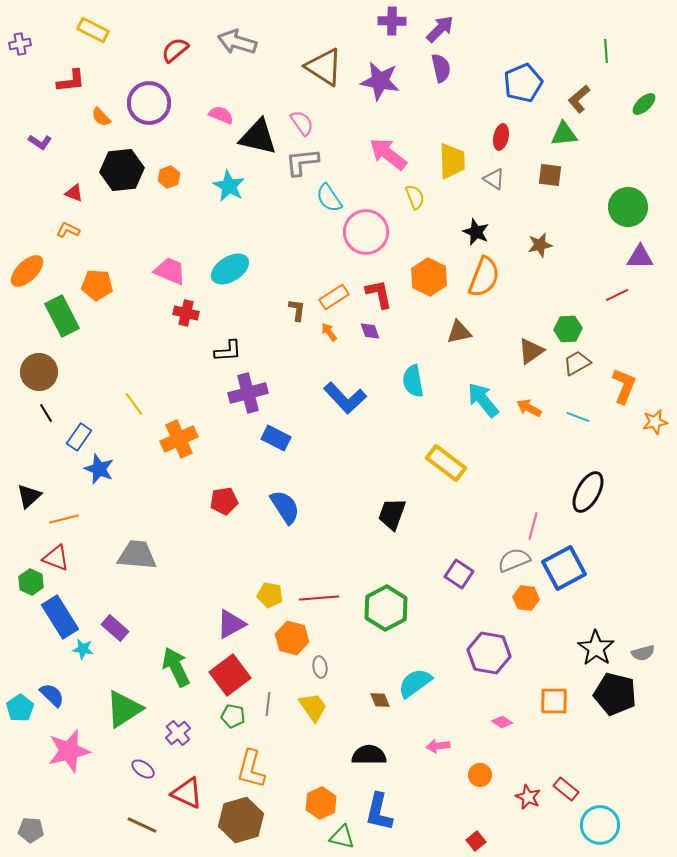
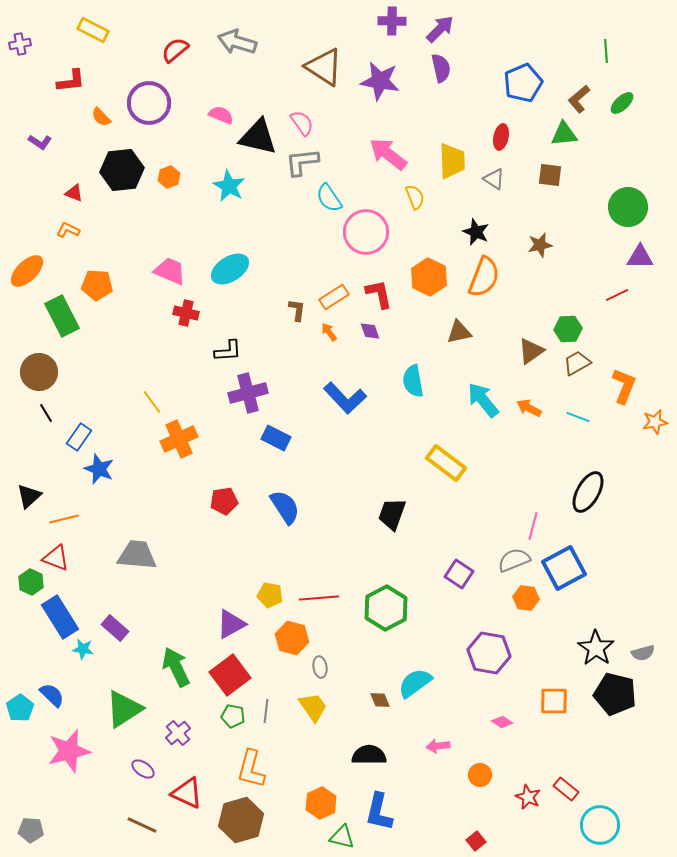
green ellipse at (644, 104): moved 22 px left, 1 px up
yellow line at (134, 404): moved 18 px right, 2 px up
gray line at (268, 704): moved 2 px left, 7 px down
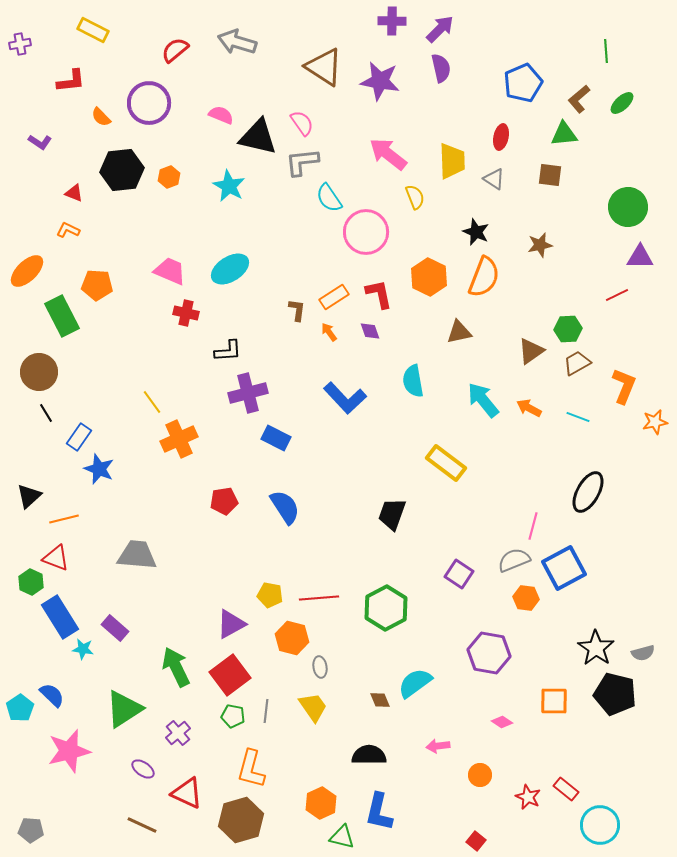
red square at (476, 841): rotated 12 degrees counterclockwise
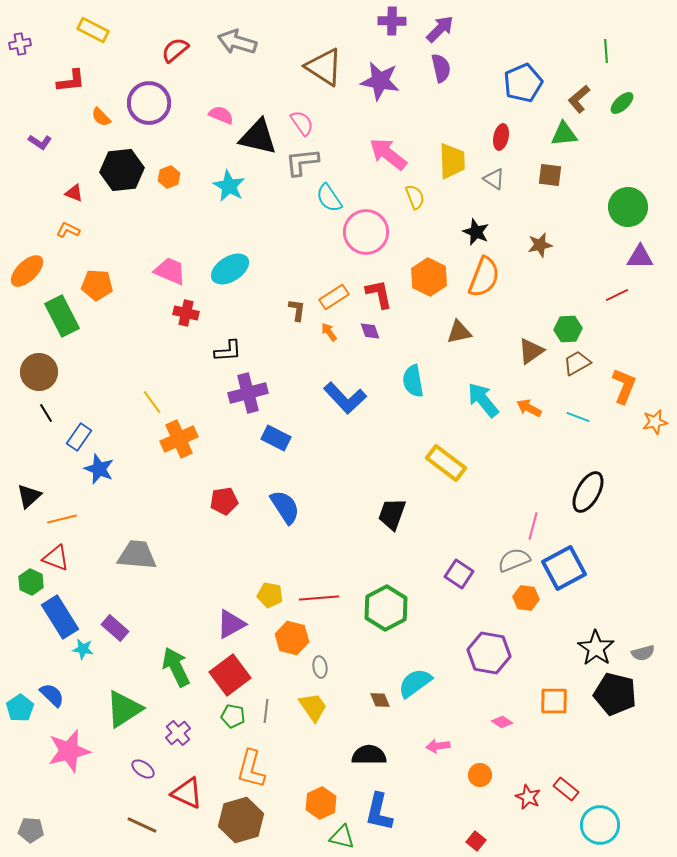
orange line at (64, 519): moved 2 px left
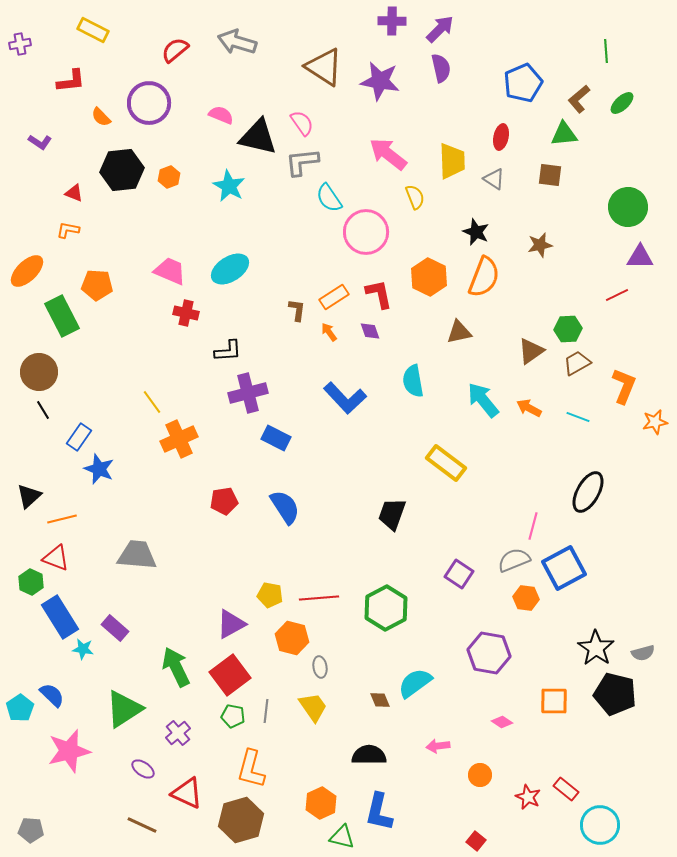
orange L-shape at (68, 230): rotated 15 degrees counterclockwise
black line at (46, 413): moved 3 px left, 3 px up
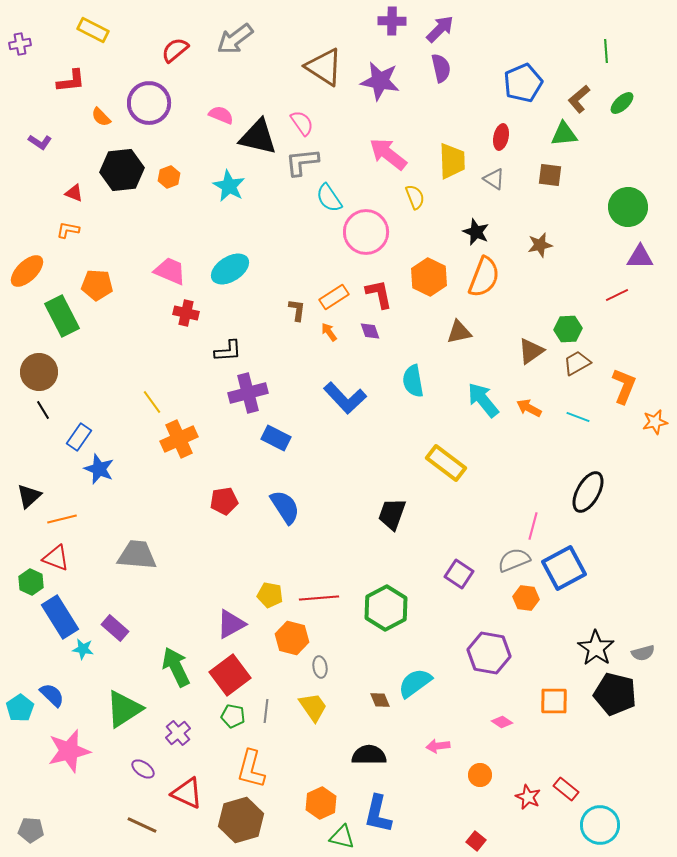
gray arrow at (237, 42): moved 2 px left, 3 px up; rotated 54 degrees counterclockwise
blue L-shape at (379, 812): moved 1 px left, 2 px down
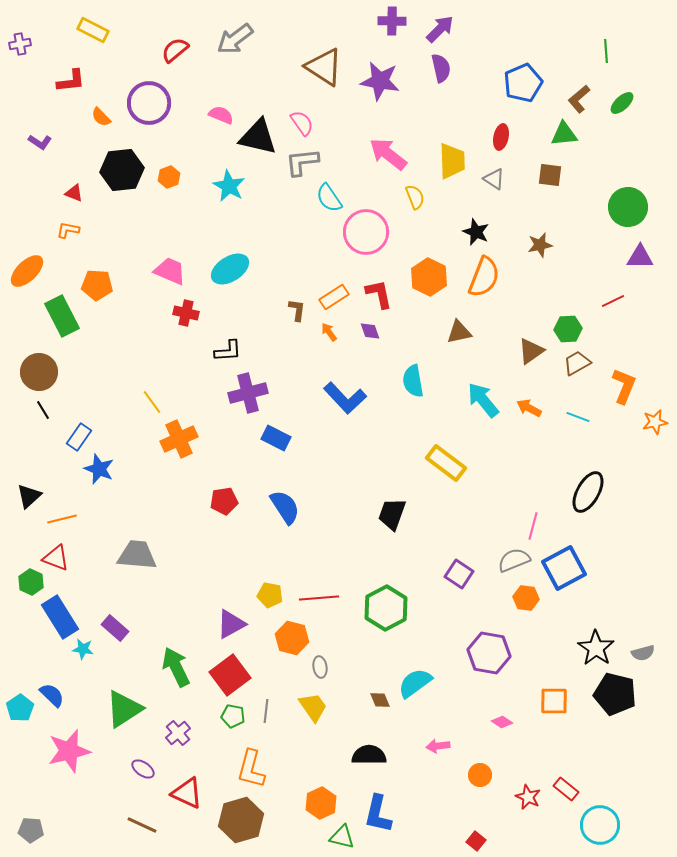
red line at (617, 295): moved 4 px left, 6 px down
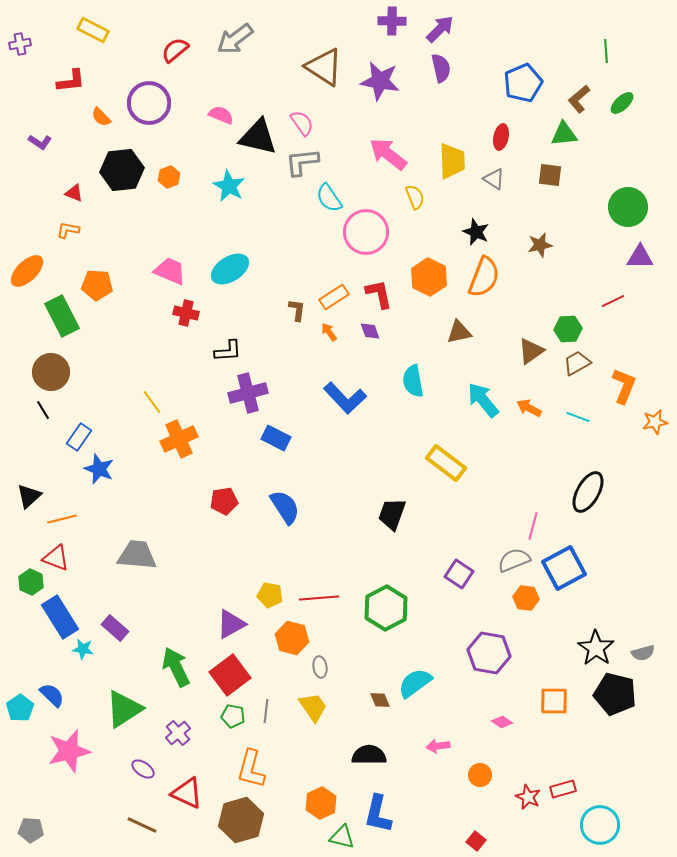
brown circle at (39, 372): moved 12 px right
red rectangle at (566, 789): moved 3 px left; rotated 55 degrees counterclockwise
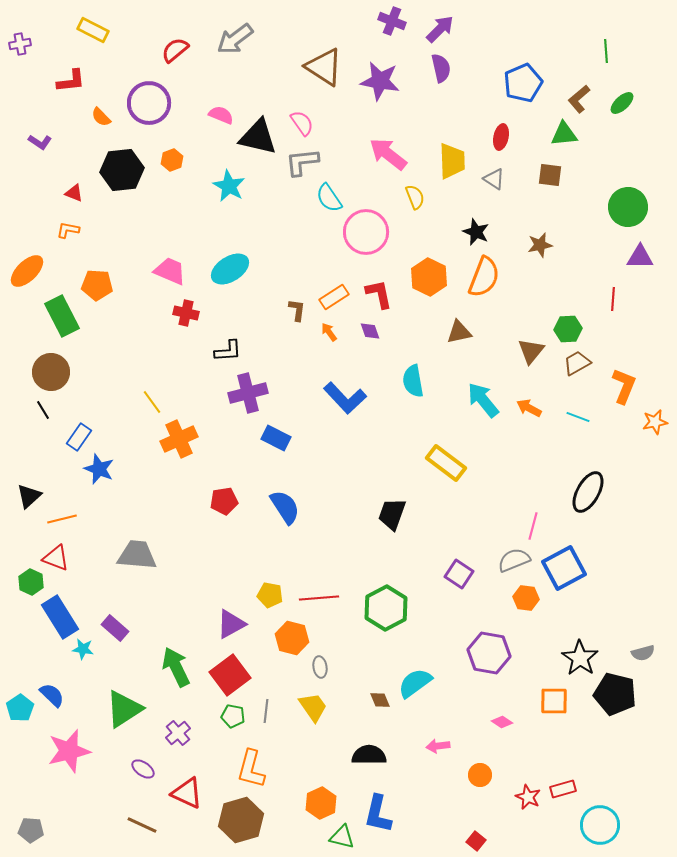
purple cross at (392, 21): rotated 20 degrees clockwise
orange hexagon at (169, 177): moved 3 px right, 17 px up
red line at (613, 301): moved 2 px up; rotated 60 degrees counterclockwise
brown triangle at (531, 351): rotated 16 degrees counterclockwise
black star at (596, 648): moved 16 px left, 10 px down
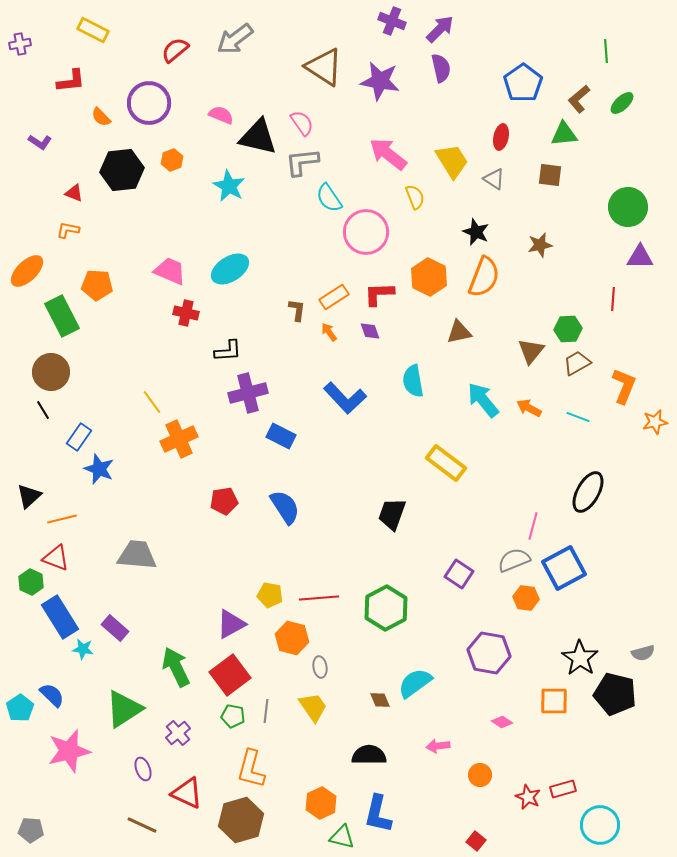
blue pentagon at (523, 83): rotated 12 degrees counterclockwise
yellow trapezoid at (452, 161): rotated 30 degrees counterclockwise
red L-shape at (379, 294): rotated 80 degrees counterclockwise
blue rectangle at (276, 438): moved 5 px right, 2 px up
purple ellipse at (143, 769): rotated 35 degrees clockwise
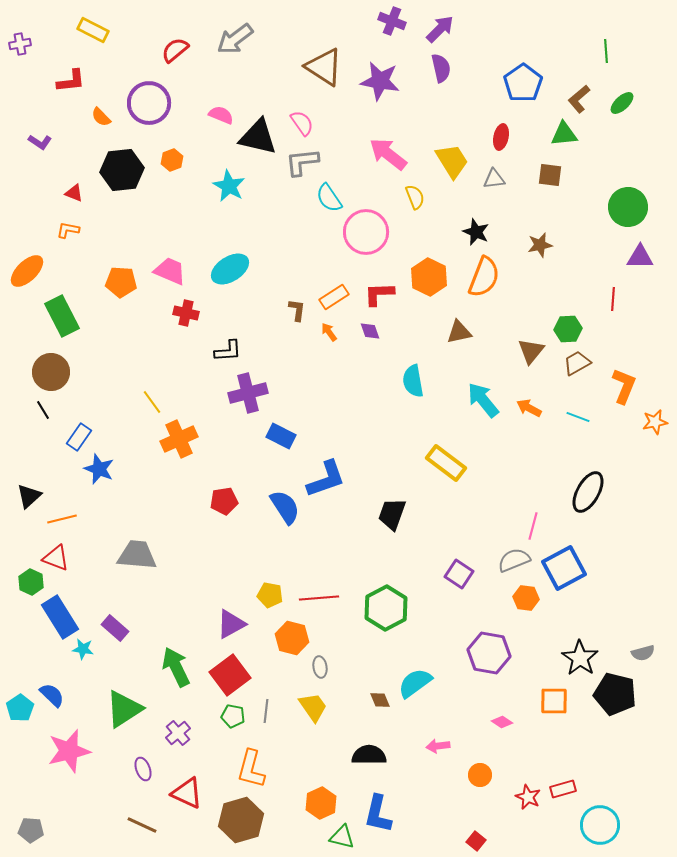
gray triangle at (494, 179): rotated 40 degrees counterclockwise
orange pentagon at (97, 285): moved 24 px right, 3 px up
blue L-shape at (345, 398): moved 19 px left, 81 px down; rotated 66 degrees counterclockwise
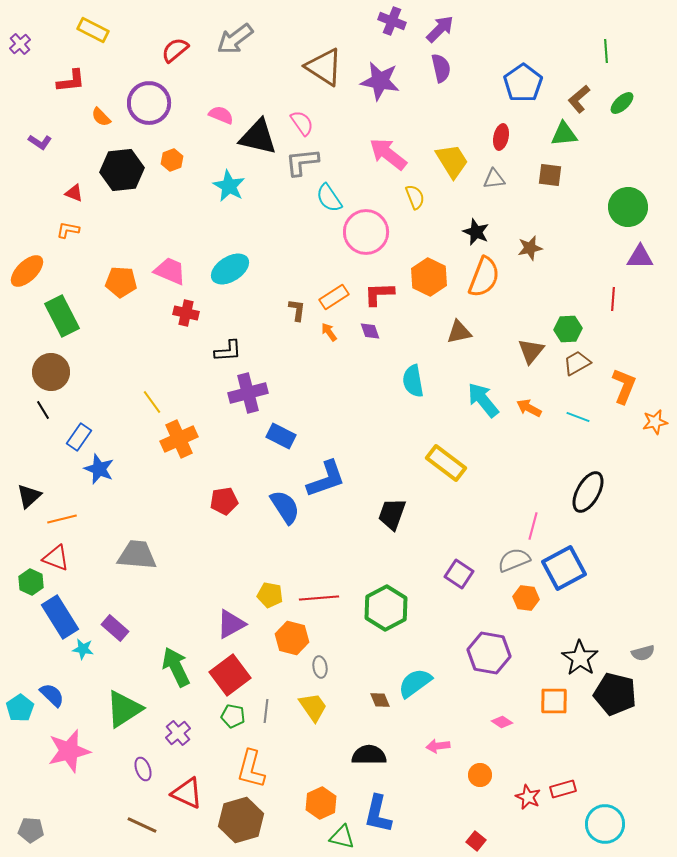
purple cross at (20, 44): rotated 30 degrees counterclockwise
brown star at (540, 245): moved 10 px left, 3 px down
cyan circle at (600, 825): moved 5 px right, 1 px up
